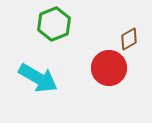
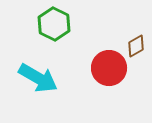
green hexagon: rotated 12 degrees counterclockwise
brown diamond: moved 7 px right, 7 px down
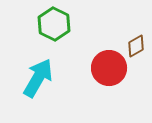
cyan arrow: rotated 90 degrees counterclockwise
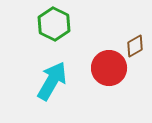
brown diamond: moved 1 px left
cyan arrow: moved 14 px right, 3 px down
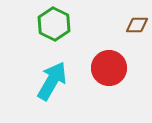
brown diamond: moved 2 px right, 21 px up; rotated 30 degrees clockwise
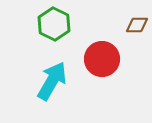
red circle: moved 7 px left, 9 px up
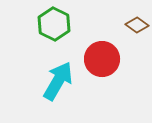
brown diamond: rotated 35 degrees clockwise
cyan arrow: moved 6 px right
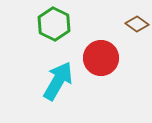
brown diamond: moved 1 px up
red circle: moved 1 px left, 1 px up
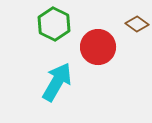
red circle: moved 3 px left, 11 px up
cyan arrow: moved 1 px left, 1 px down
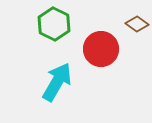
red circle: moved 3 px right, 2 px down
